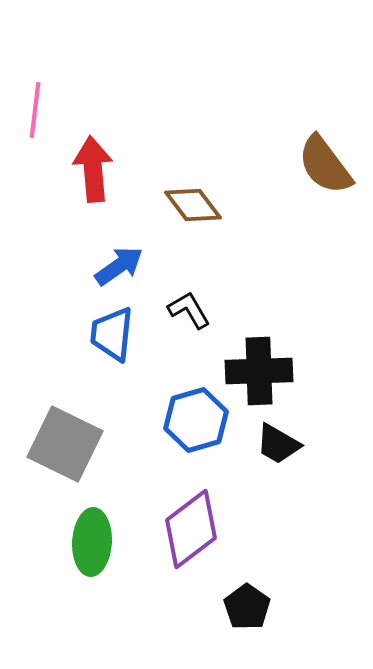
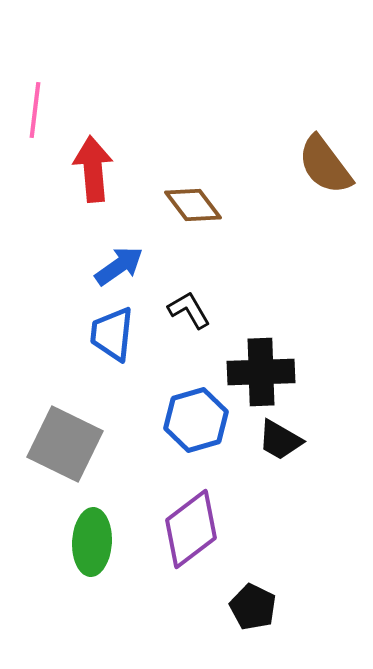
black cross: moved 2 px right, 1 px down
black trapezoid: moved 2 px right, 4 px up
black pentagon: moved 6 px right; rotated 9 degrees counterclockwise
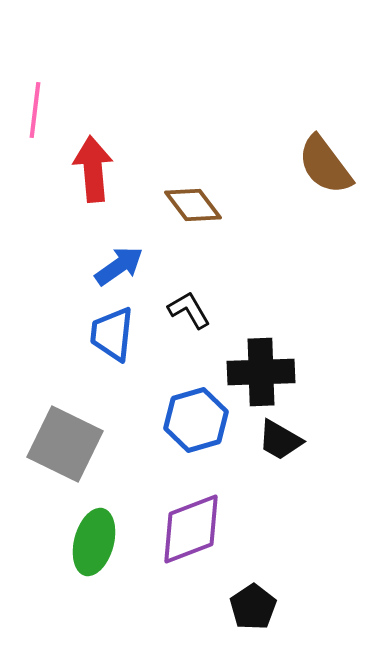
purple diamond: rotated 16 degrees clockwise
green ellipse: moved 2 px right; rotated 12 degrees clockwise
black pentagon: rotated 12 degrees clockwise
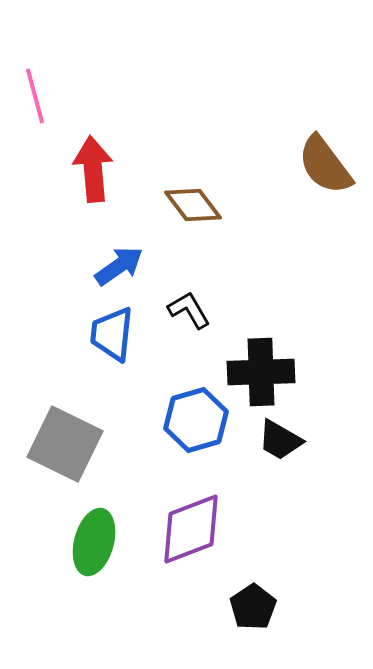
pink line: moved 14 px up; rotated 22 degrees counterclockwise
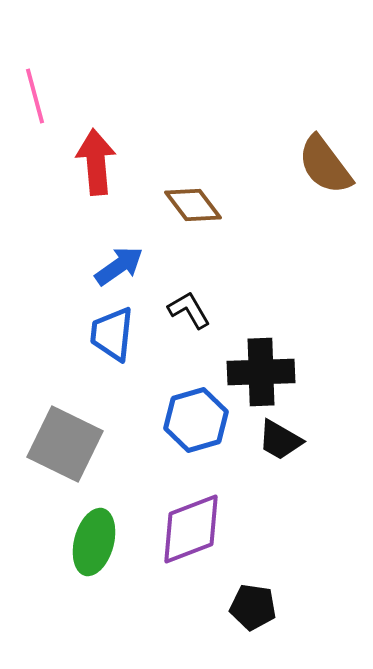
red arrow: moved 3 px right, 7 px up
black pentagon: rotated 30 degrees counterclockwise
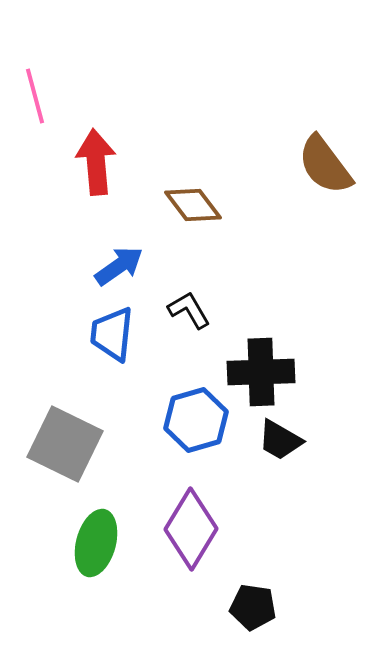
purple diamond: rotated 38 degrees counterclockwise
green ellipse: moved 2 px right, 1 px down
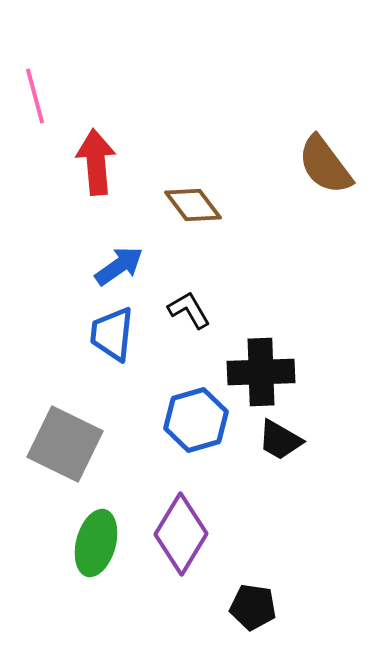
purple diamond: moved 10 px left, 5 px down
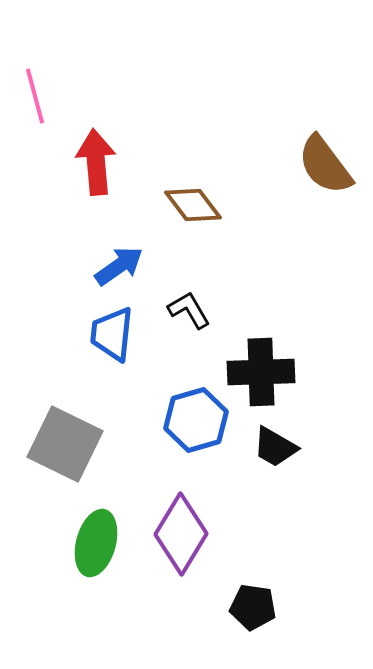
black trapezoid: moved 5 px left, 7 px down
